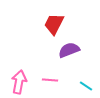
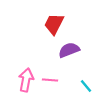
pink arrow: moved 7 px right, 2 px up
cyan line: rotated 16 degrees clockwise
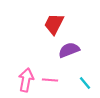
cyan line: moved 1 px left, 3 px up
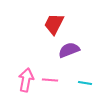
cyan line: rotated 40 degrees counterclockwise
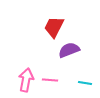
red trapezoid: moved 3 px down
